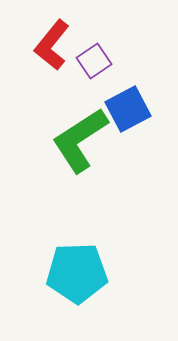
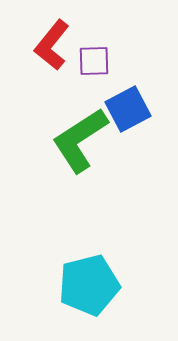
purple square: rotated 32 degrees clockwise
cyan pentagon: moved 12 px right, 12 px down; rotated 12 degrees counterclockwise
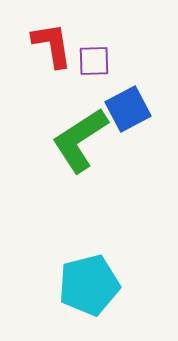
red L-shape: rotated 132 degrees clockwise
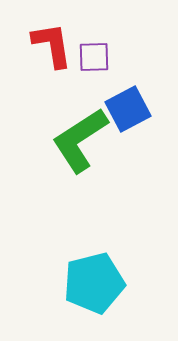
purple square: moved 4 px up
cyan pentagon: moved 5 px right, 2 px up
